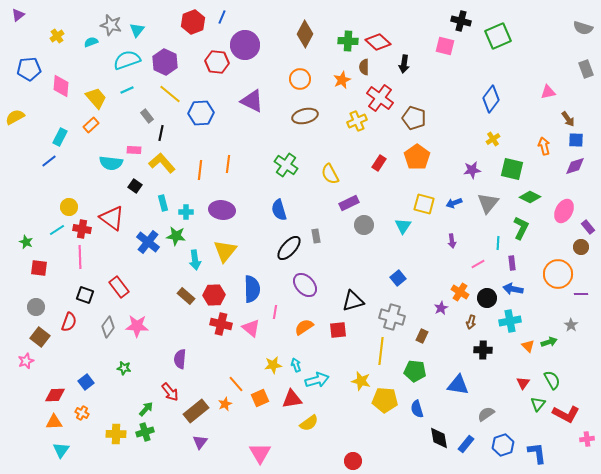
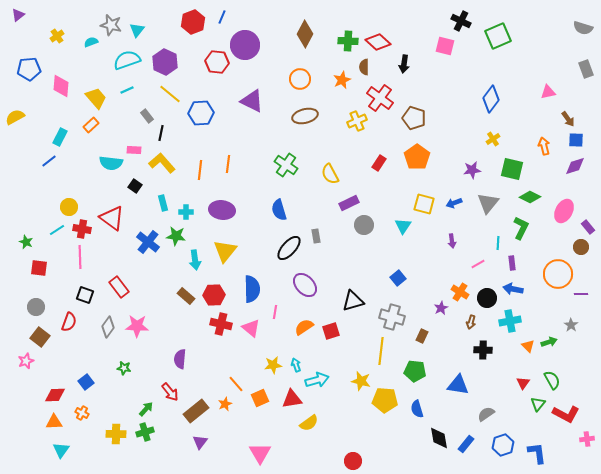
black cross at (461, 21): rotated 12 degrees clockwise
red square at (338, 330): moved 7 px left, 1 px down; rotated 12 degrees counterclockwise
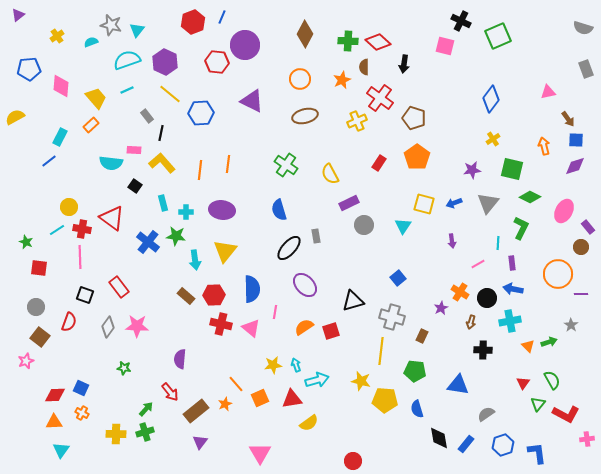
blue square at (86, 382): moved 5 px left, 6 px down; rotated 28 degrees counterclockwise
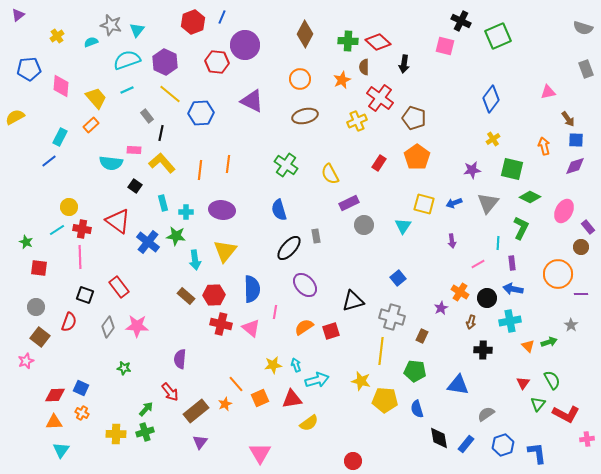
red triangle at (112, 218): moved 6 px right, 3 px down
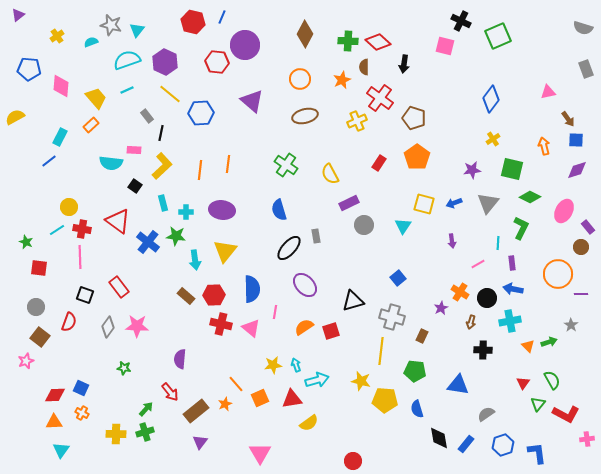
red hexagon at (193, 22): rotated 25 degrees counterclockwise
blue pentagon at (29, 69): rotated 10 degrees clockwise
purple triangle at (252, 101): rotated 15 degrees clockwise
yellow L-shape at (162, 163): moved 3 px down; rotated 88 degrees clockwise
purple diamond at (575, 166): moved 2 px right, 4 px down
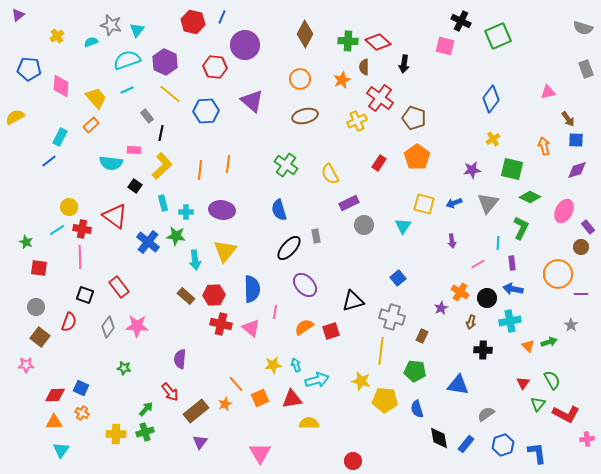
red hexagon at (217, 62): moved 2 px left, 5 px down
blue hexagon at (201, 113): moved 5 px right, 2 px up
red triangle at (118, 221): moved 3 px left, 5 px up
pink star at (26, 361): moved 4 px down; rotated 21 degrees clockwise
yellow semicircle at (309, 423): rotated 144 degrees counterclockwise
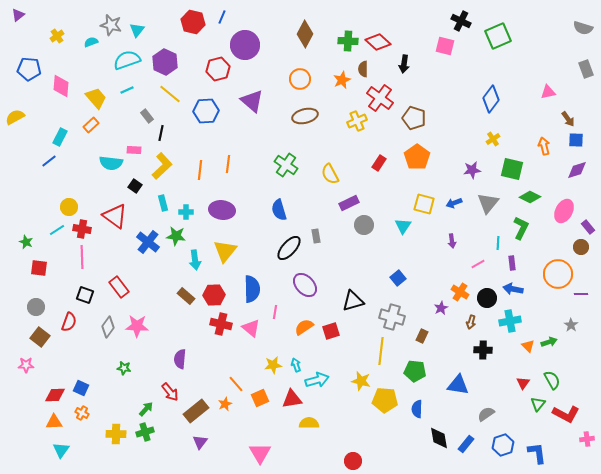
red hexagon at (215, 67): moved 3 px right, 2 px down; rotated 20 degrees counterclockwise
brown semicircle at (364, 67): moved 1 px left, 2 px down
pink line at (80, 257): moved 2 px right
blue semicircle at (417, 409): rotated 18 degrees clockwise
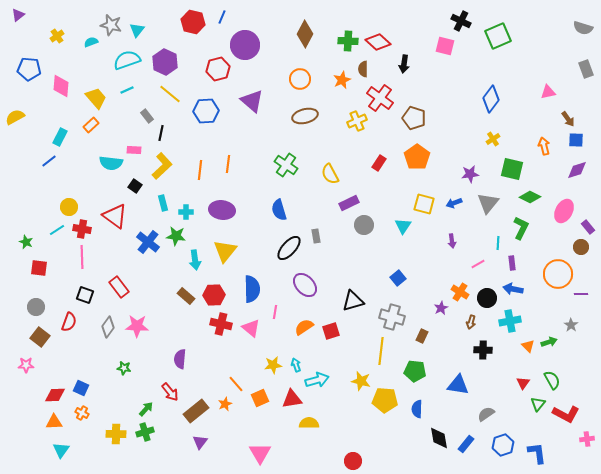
purple star at (472, 170): moved 2 px left, 4 px down
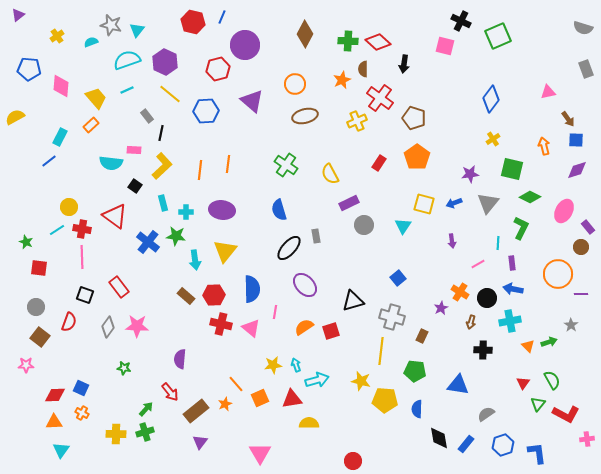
orange circle at (300, 79): moved 5 px left, 5 px down
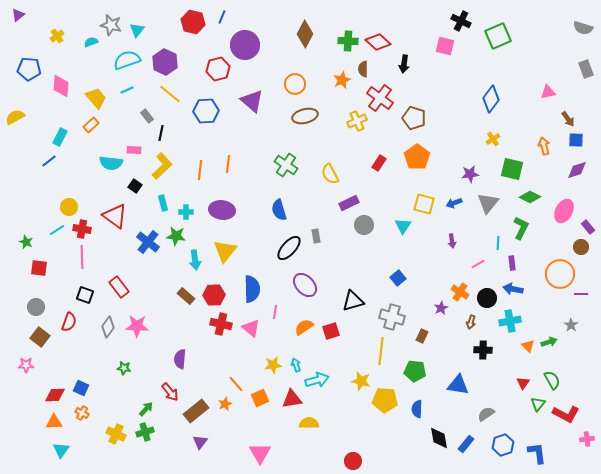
orange circle at (558, 274): moved 2 px right
yellow cross at (116, 434): rotated 24 degrees clockwise
